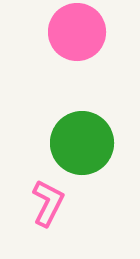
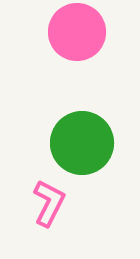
pink L-shape: moved 1 px right
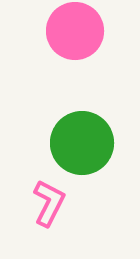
pink circle: moved 2 px left, 1 px up
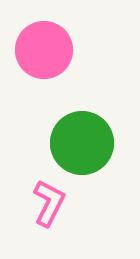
pink circle: moved 31 px left, 19 px down
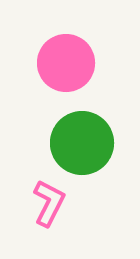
pink circle: moved 22 px right, 13 px down
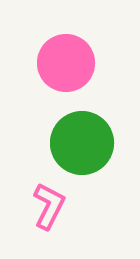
pink L-shape: moved 3 px down
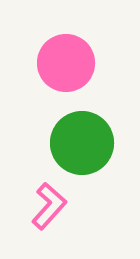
pink L-shape: rotated 15 degrees clockwise
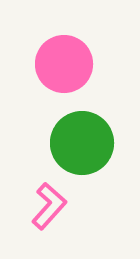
pink circle: moved 2 px left, 1 px down
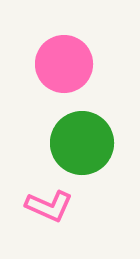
pink L-shape: rotated 72 degrees clockwise
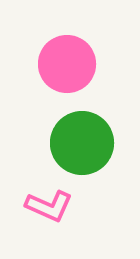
pink circle: moved 3 px right
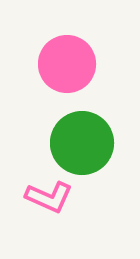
pink L-shape: moved 9 px up
